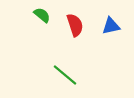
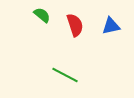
green line: rotated 12 degrees counterclockwise
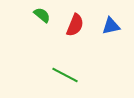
red semicircle: rotated 40 degrees clockwise
